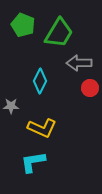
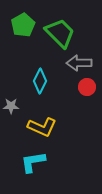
green pentagon: rotated 20 degrees clockwise
green trapezoid: moved 1 px right; rotated 76 degrees counterclockwise
red circle: moved 3 px left, 1 px up
yellow L-shape: moved 1 px up
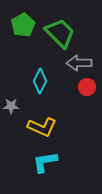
cyan L-shape: moved 12 px right
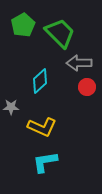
cyan diamond: rotated 20 degrees clockwise
gray star: moved 1 px down
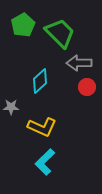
cyan L-shape: rotated 36 degrees counterclockwise
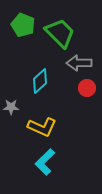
green pentagon: rotated 20 degrees counterclockwise
red circle: moved 1 px down
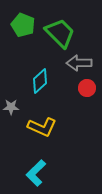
cyan L-shape: moved 9 px left, 11 px down
